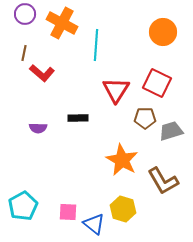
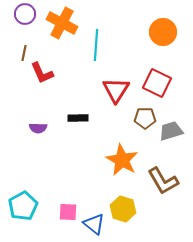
red L-shape: rotated 25 degrees clockwise
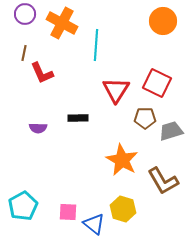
orange circle: moved 11 px up
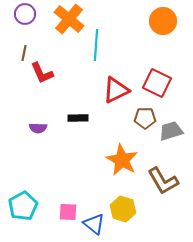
orange cross: moved 7 px right, 4 px up; rotated 12 degrees clockwise
red triangle: rotated 32 degrees clockwise
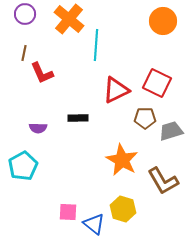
cyan pentagon: moved 40 px up
